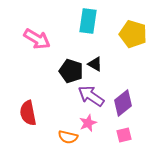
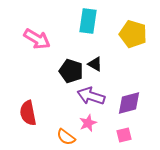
purple arrow: rotated 16 degrees counterclockwise
purple diamond: moved 6 px right; rotated 24 degrees clockwise
orange semicircle: moved 2 px left; rotated 24 degrees clockwise
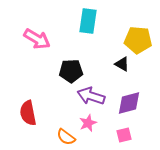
yellow pentagon: moved 5 px right, 6 px down; rotated 12 degrees counterclockwise
black triangle: moved 27 px right
black pentagon: rotated 20 degrees counterclockwise
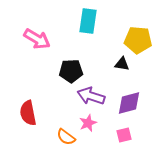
black triangle: rotated 21 degrees counterclockwise
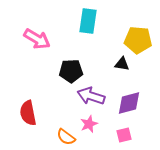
pink star: moved 1 px right, 1 px down
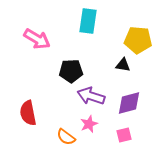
black triangle: moved 1 px right, 1 px down
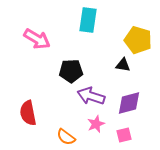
cyan rectangle: moved 1 px up
yellow pentagon: rotated 12 degrees clockwise
pink star: moved 7 px right
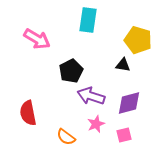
black pentagon: rotated 25 degrees counterclockwise
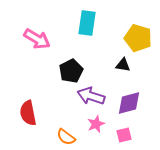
cyan rectangle: moved 1 px left, 3 px down
yellow pentagon: moved 2 px up
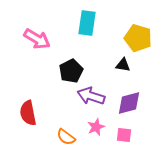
pink star: moved 3 px down
pink square: rotated 21 degrees clockwise
